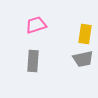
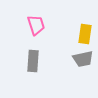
pink trapezoid: rotated 90 degrees clockwise
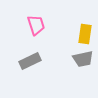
gray rectangle: moved 3 px left; rotated 60 degrees clockwise
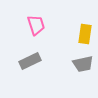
gray trapezoid: moved 5 px down
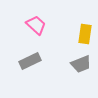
pink trapezoid: rotated 30 degrees counterclockwise
gray trapezoid: moved 2 px left; rotated 10 degrees counterclockwise
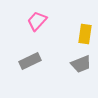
pink trapezoid: moved 1 px right, 4 px up; rotated 90 degrees counterclockwise
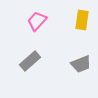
yellow rectangle: moved 3 px left, 14 px up
gray rectangle: rotated 15 degrees counterclockwise
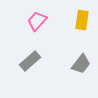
gray trapezoid: rotated 30 degrees counterclockwise
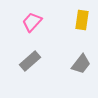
pink trapezoid: moved 5 px left, 1 px down
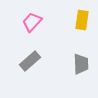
gray trapezoid: rotated 40 degrees counterclockwise
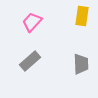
yellow rectangle: moved 4 px up
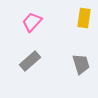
yellow rectangle: moved 2 px right, 2 px down
gray trapezoid: rotated 15 degrees counterclockwise
